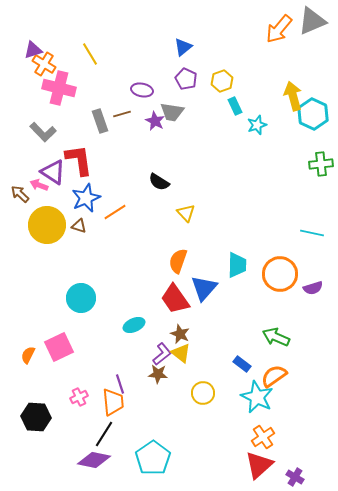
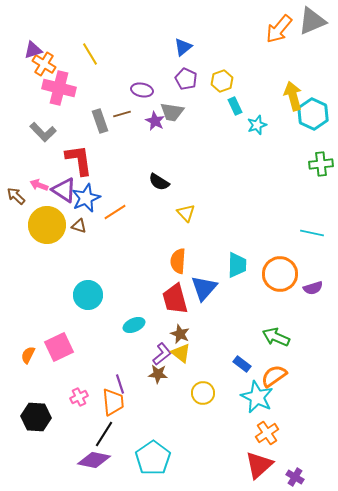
purple triangle at (53, 172): moved 11 px right, 18 px down
brown arrow at (20, 194): moved 4 px left, 2 px down
orange semicircle at (178, 261): rotated 15 degrees counterclockwise
cyan circle at (81, 298): moved 7 px right, 3 px up
red trapezoid at (175, 299): rotated 20 degrees clockwise
orange cross at (263, 437): moved 4 px right, 4 px up
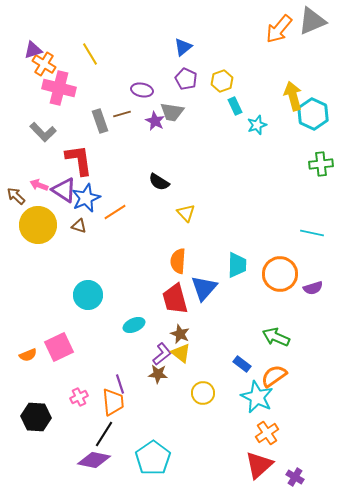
yellow circle at (47, 225): moved 9 px left
orange semicircle at (28, 355): rotated 138 degrees counterclockwise
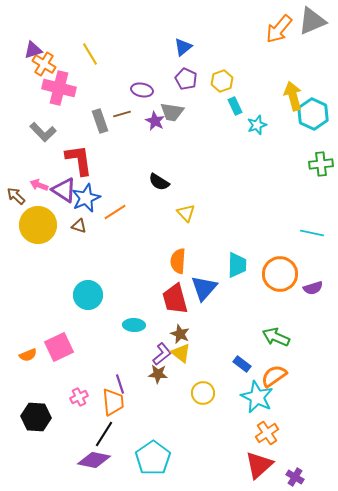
cyan ellipse at (134, 325): rotated 25 degrees clockwise
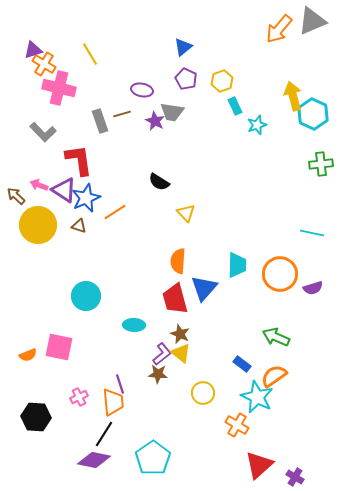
cyan circle at (88, 295): moved 2 px left, 1 px down
pink square at (59, 347): rotated 36 degrees clockwise
orange cross at (267, 433): moved 30 px left, 8 px up; rotated 25 degrees counterclockwise
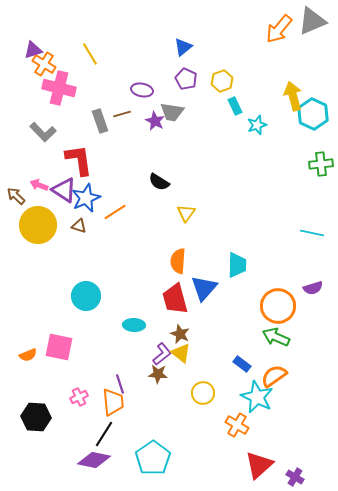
yellow triangle at (186, 213): rotated 18 degrees clockwise
orange circle at (280, 274): moved 2 px left, 32 px down
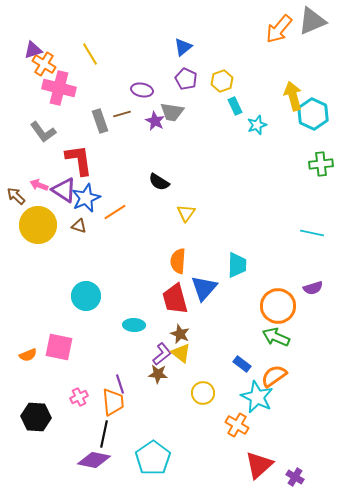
gray L-shape at (43, 132): rotated 8 degrees clockwise
black line at (104, 434): rotated 20 degrees counterclockwise
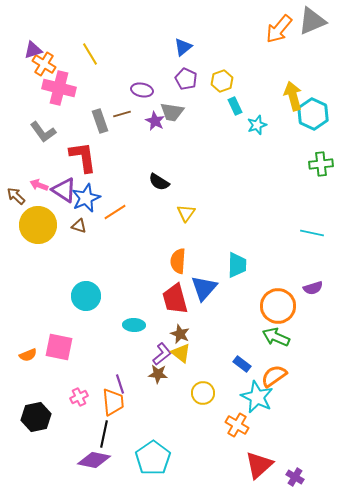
red L-shape at (79, 160): moved 4 px right, 3 px up
black hexagon at (36, 417): rotated 16 degrees counterclockwise
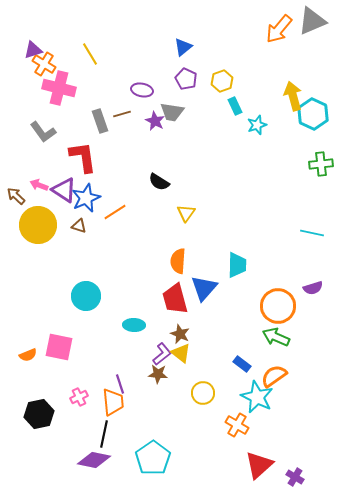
black hexagon at (36, 417): moved 3 px right, 3 px up
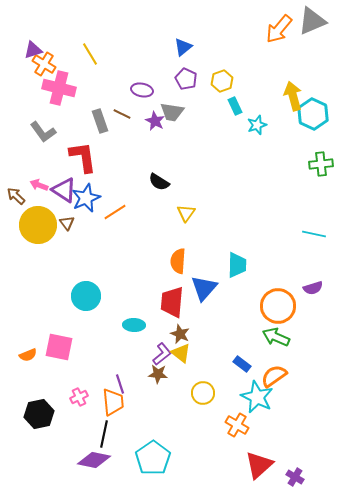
brown line at (122, 114): rotated 42 degrees clockwise
brown triangle at (79, 226): moved 12 px left, 3 px up; rotated 35 degrees clockwise
cyan line at (312, 233): moved 2 px right, 1 px down
red trapezoid at (175, 299): moved 3 px left, 3 px down; rotated 20 degrees clockwise
